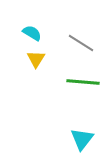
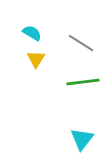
green line: rotated 12 degrees counterclockwise
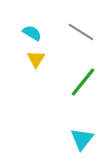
gray line: moved 11 px up
green line: rotated 44 degrees counterclockwise
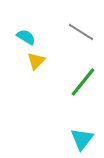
cyan semicircle: moved 6 px left, 4 px down
yellow triangle: moved 2 px down; rotated 12 degrees clockwise
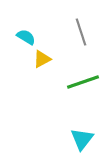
gray line: rotated 40 degrees clockwise
yellow triangle: moved 6 px right, 2 px up; rotated 18 degrees clockwise
green line: rotated 32 degrees clockwise
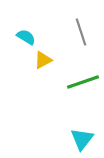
yellow triangle: moved 1 px right, 1 px down
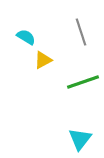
cyan triangle: moved 2 px left
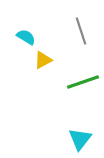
gray line: moved 1 px up
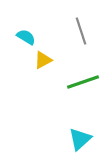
cyan triangle: rotated 10 degrees clockwise
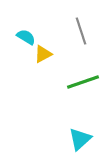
yellow triangle: moved 6 px up
